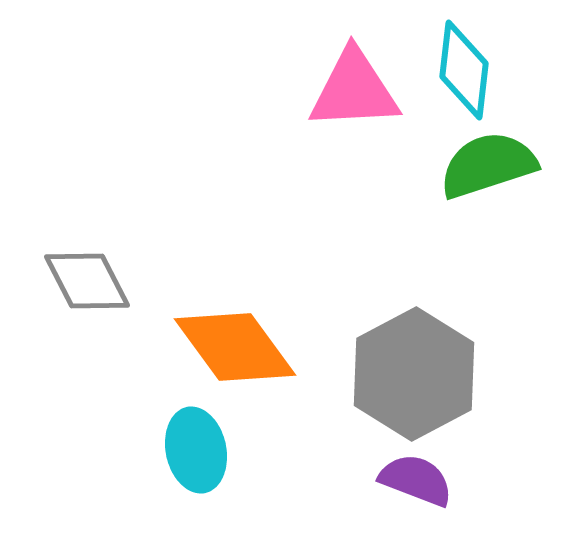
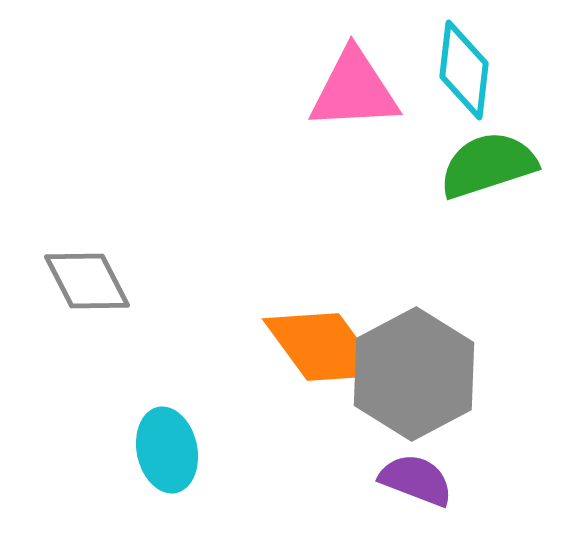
orange diamond: moved 88 px right
cyan ellipse: moved 29 px left
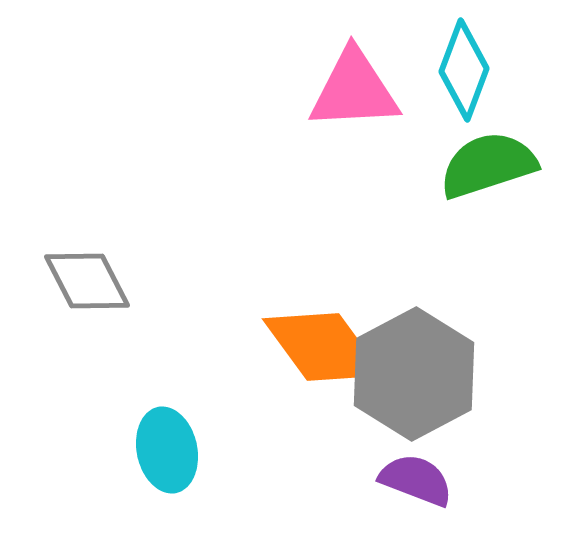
cyan diamond: rotated 14 degrees clockwise
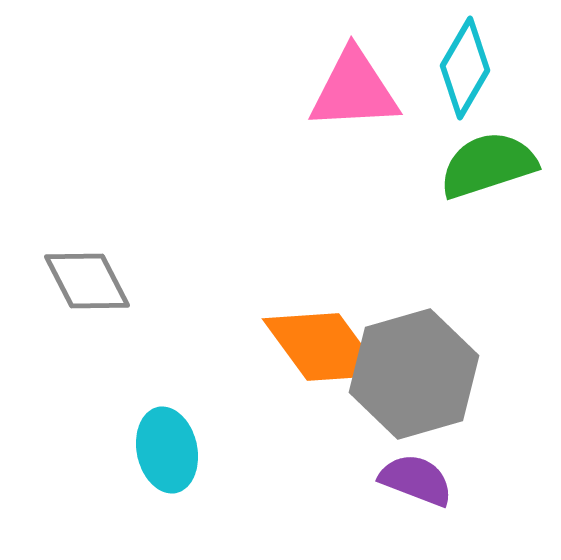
cyan diamond: moved 1 px right, 2 px up; rotated 10 degrees clockwise
gray hexagon: rotated 12 degrees clockwise
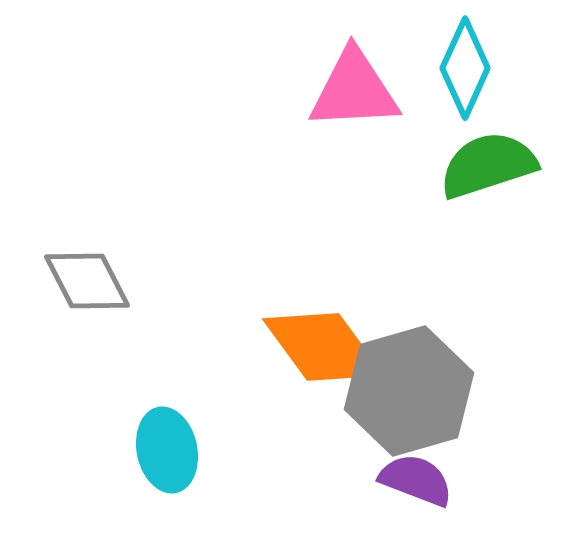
cyan diamond: rotated 6 degrees counterclockwise
gray hexagon: moved 5 px left, 17 px down
